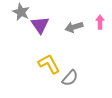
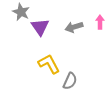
purple triangle: moved 2 px down
gray semicircle: moved 3 px down; rotated 18 degrees counterclockwise
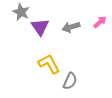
pink arrow: rotated 48 degrees clockwise
gray arrow: moved 3 px left
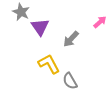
gray arrow: moved 12 px down; rotated 30 degrees counterclockwise
gray semicircle: rotated 126 degrees clockwise
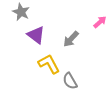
purple triangle: moved 4 px left, 8 px down; rotated 18 degrees counterclockwise
